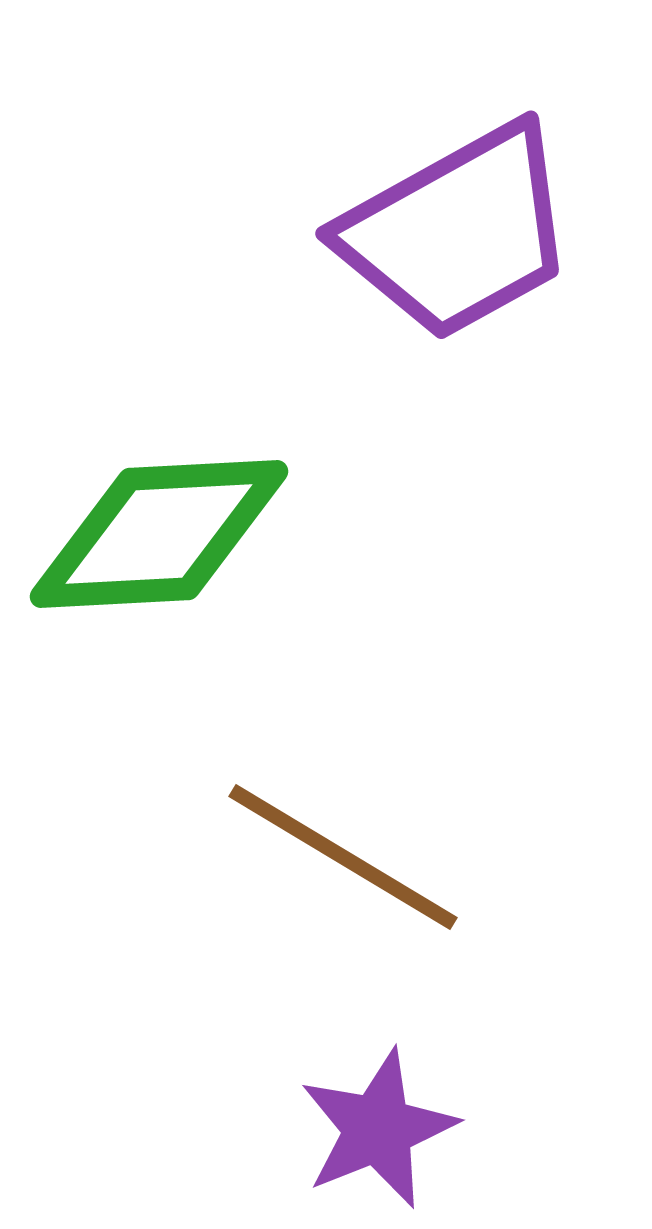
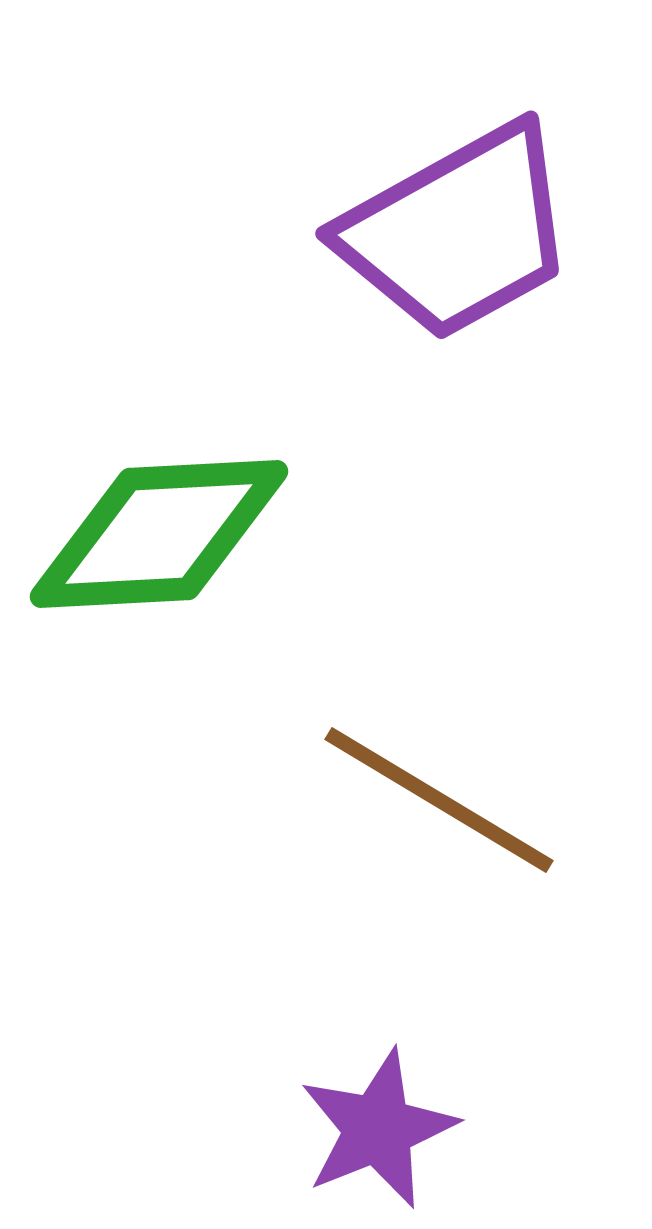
brown line: moved 96 px right, 57 px up
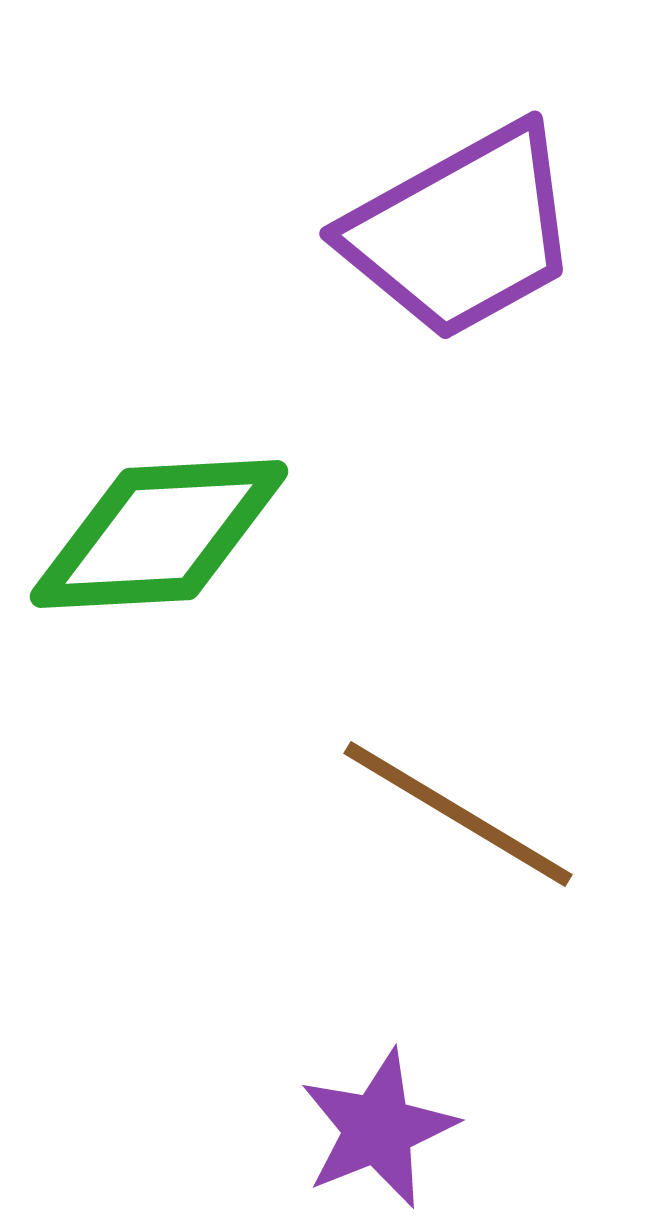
purple trapezoid: moved 4 px right
brown line: moved 19 px right, 14 px down
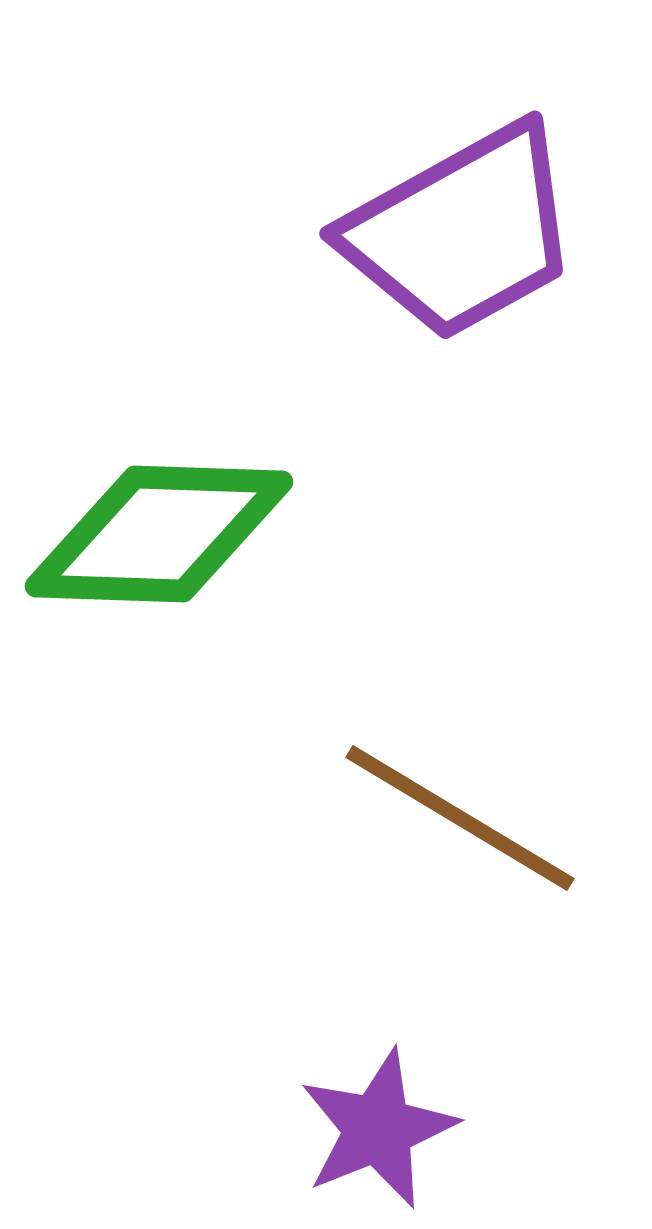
green diamond: rotated 5 degrees clockwise
brown line: moved 2 px right, 4 px down
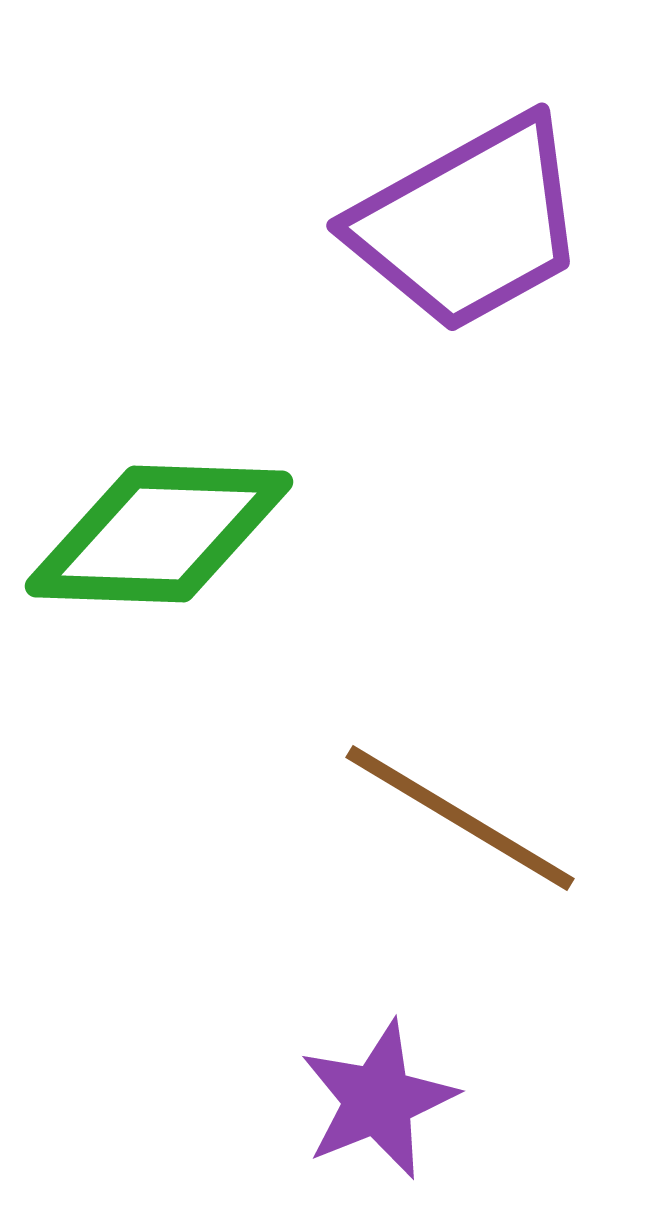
purple trapezoid: moved 7 px right, 8 px up
purple star: moved 29 px up
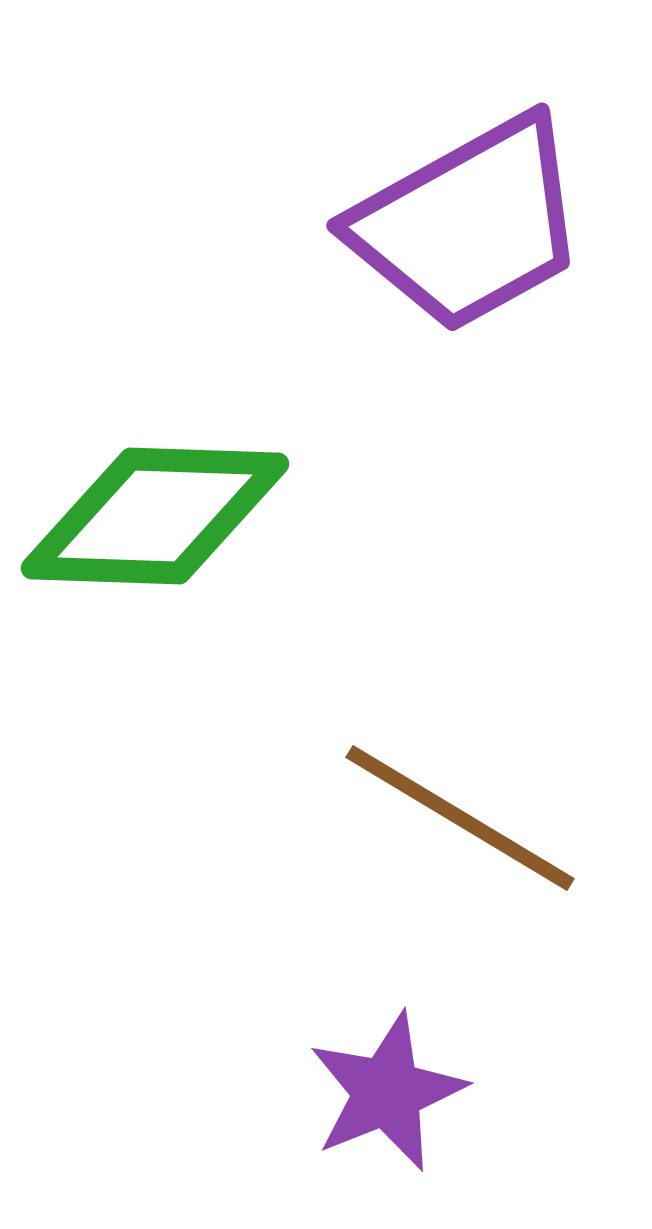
green diamond: moved 4 px left, 18 px up
purple star: moved 9 px right, 8 px up
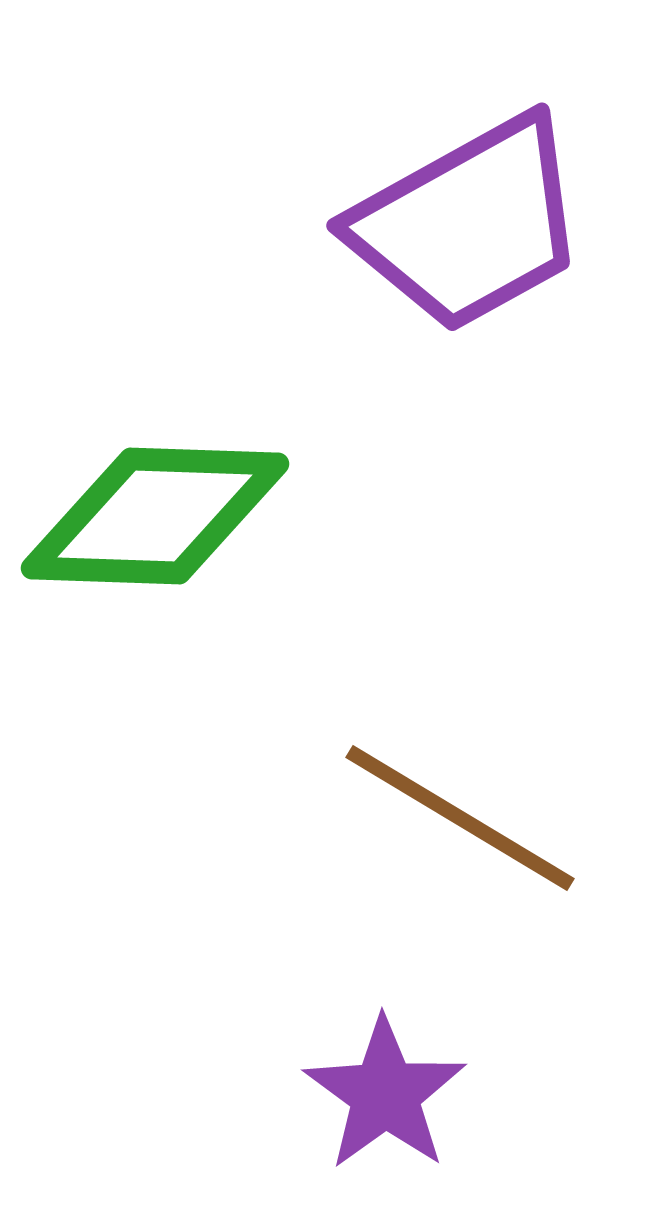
purple star: moved 2 px left, 2 px down; rotated 14 degrees counterclockwise
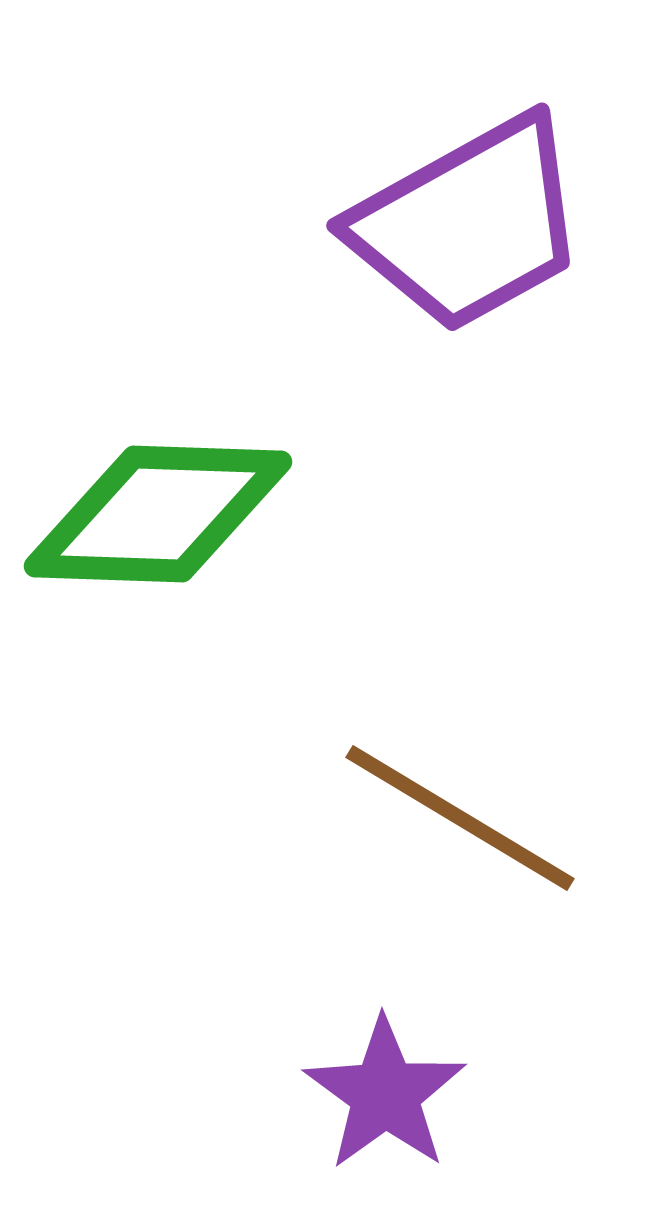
green diamond: moved 3 px right, 2 px up
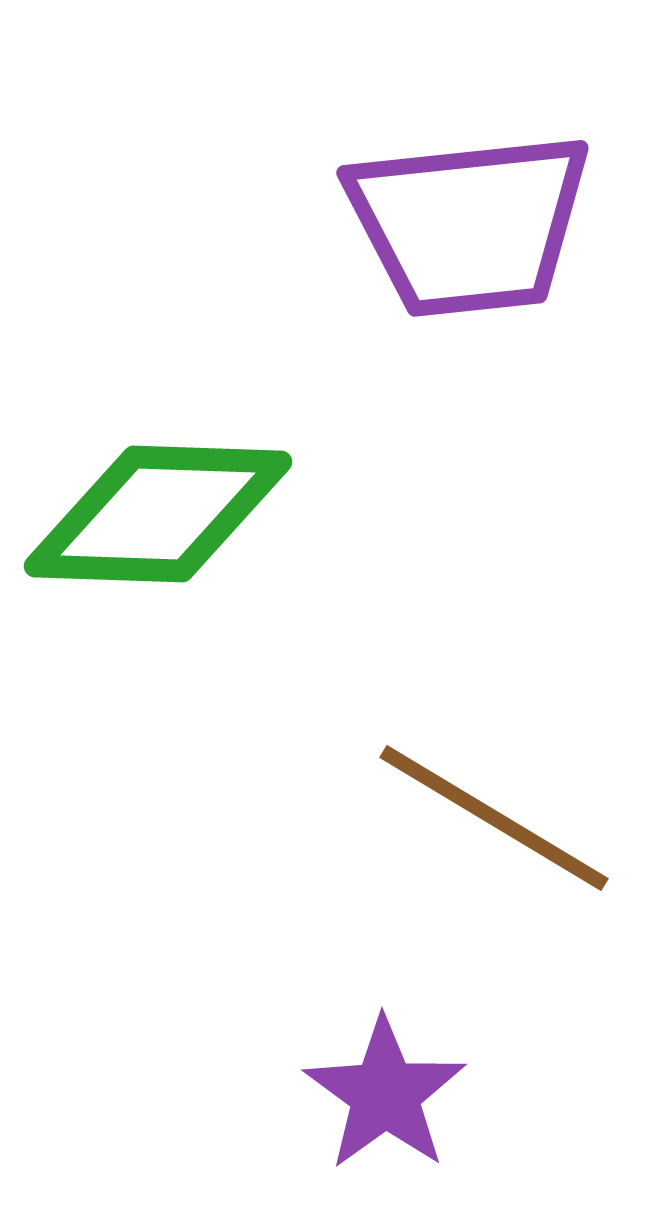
purple trapezoid: rotated 23 degrees clockwise
brown line: moved 34 px right
